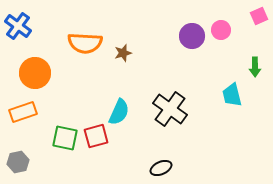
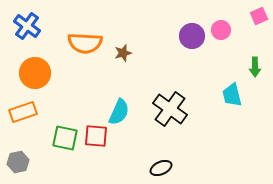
blue cross: moved 9 px right
red square: rotated 20 degrees clockwise
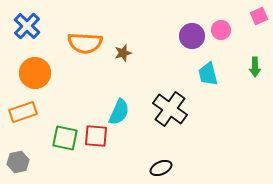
blue cross: rotated 8 degrees clockwise
cyan trapezoid: moved 24 px left, 21 px up
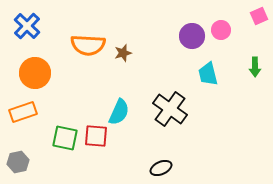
orange semicircle: moved 3 px right, 2 px down
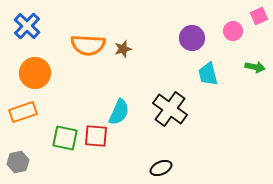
pink circle: moved 12 px right, 1 px down
purple circle: moved 2 px down
brown star: moved 4 px up
green arrow: rotated 78 degrees counterclockwise
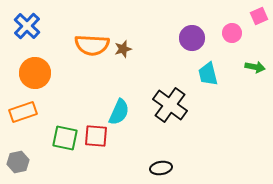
pink circle: moved 1 px left, 2 px down
orange semicircle: moved 4 px right
black cross: moved 4 px up
black ellipse: rotated 15 degrees clockwise
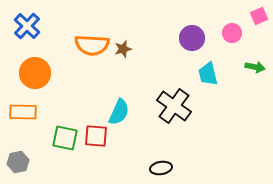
black cross: moved 4 px right, 1 px down
orange rectangle: rotated 20 degrees clockwise
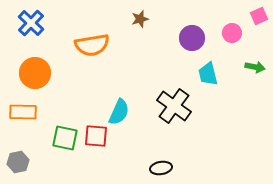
blue cross: moved 4 px right, 3 px up
orange semicircle: rotated 12 degrees counterclockwise
brown star: moved 17 px right, 30 px up
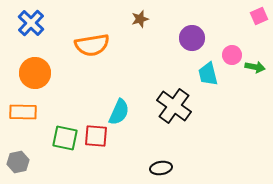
pink circle: moved 22 px down
